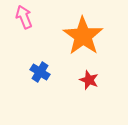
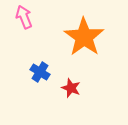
orange star: moved 1 px right, 1 px down
red star: moved 18 px left, 8 px down
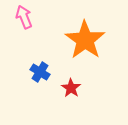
orange star: moved 1 px right, 3 px down
red star: rotated 12 degrees clockwise
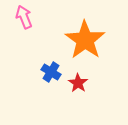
blue cross: moved 11 px right
red star: moved 7 px right, 5 px up
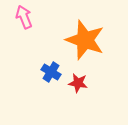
orange star: rotated 15 degrees counterclockwise
red star: rotated 24 degrees counterclockwise
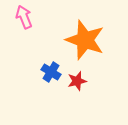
red star: moved 1 px left, 2 px up; rotated 24 degrees counterclockwise
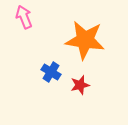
orange star: rotated 12 degrees counterclockwise
red star: moved 3 px right, 4 px down
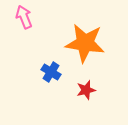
orange star: moved 3 px down
red star: moved 6 px right, 5 px down
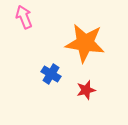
blue cross: moved 2 px down
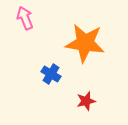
pink arrow: moved 1 px right, 1 px down
red star: moved 11 px down
